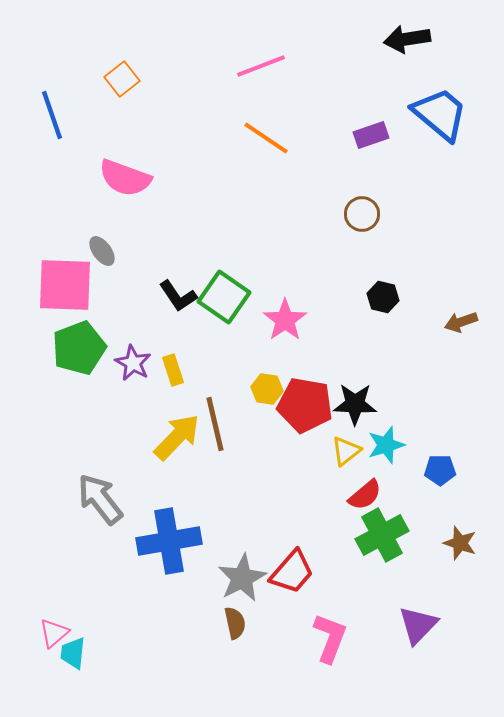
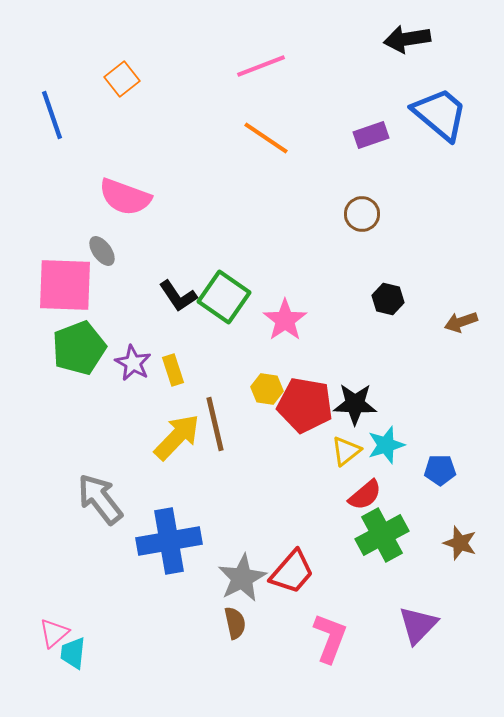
pink semicircle: moved 19 px down
black hexagon: moved 5 px right, 2 px down
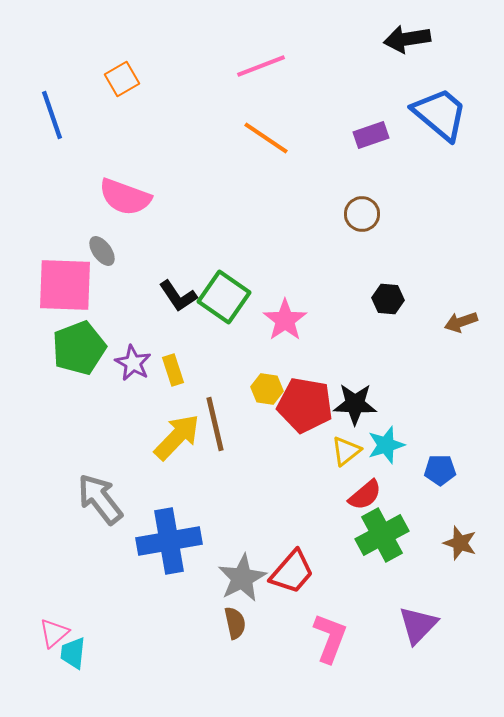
orange square: rotated 8 degrees clockwise
black hexagon: rotated 8 degrees counterclockwise
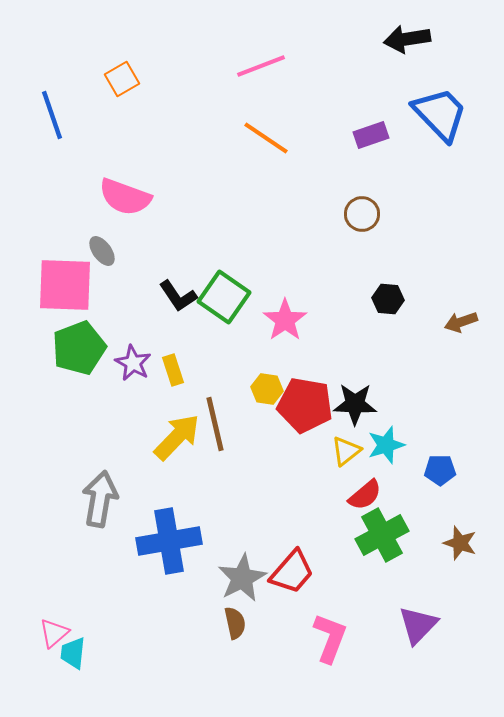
blue trapezoid: rotated 6 degrees clockwise
gray arrow: rotated 48 degrees clockwise
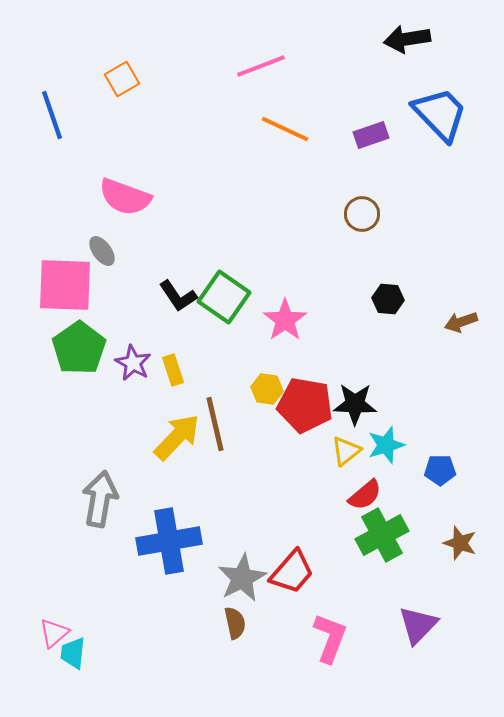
orange line: moved 19 px right, 9 px up; rotated 9 degrees counterclockwise
green pentagon: rotated 14 degrees counterclockwise
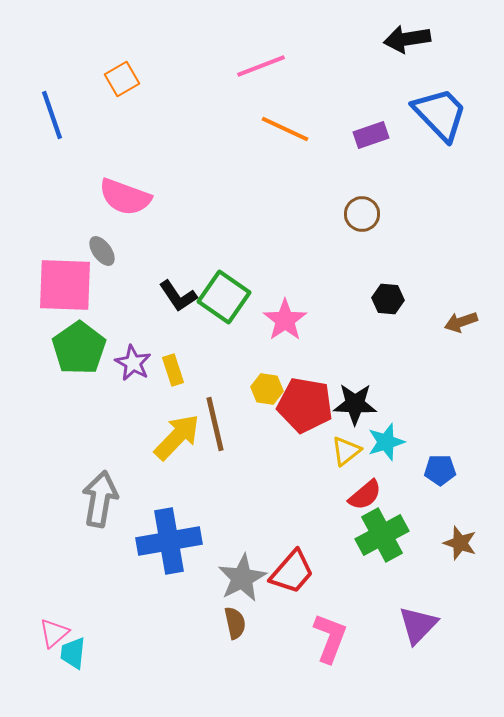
cyan star: moved 3 px up
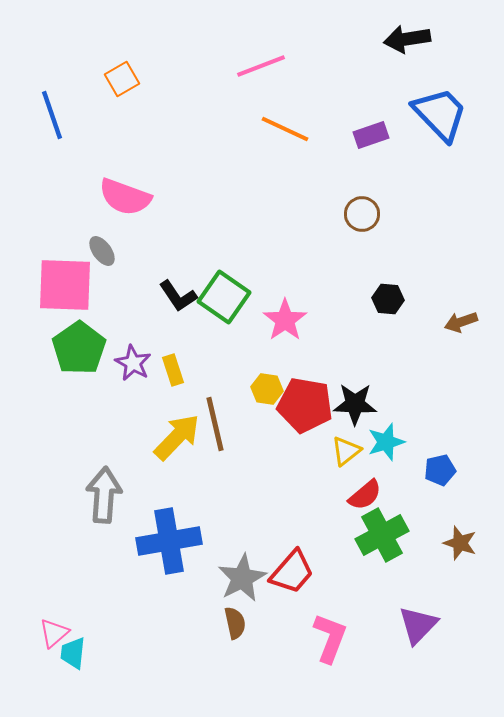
blue pentagon: rotated 12 degrees counterclockwise
gray arrow: moved 4 px right, 4 px up; rotated 6 degrees counterclockwise
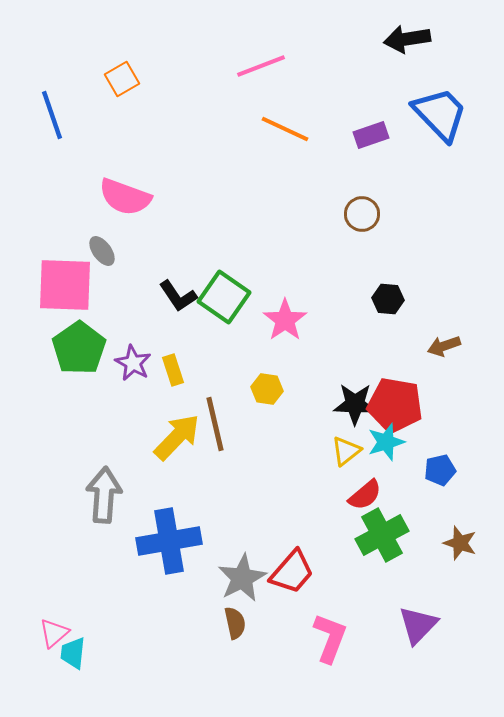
brown arrow: moved 17 px left, 24 px down
red pentagon: moved 90 px right
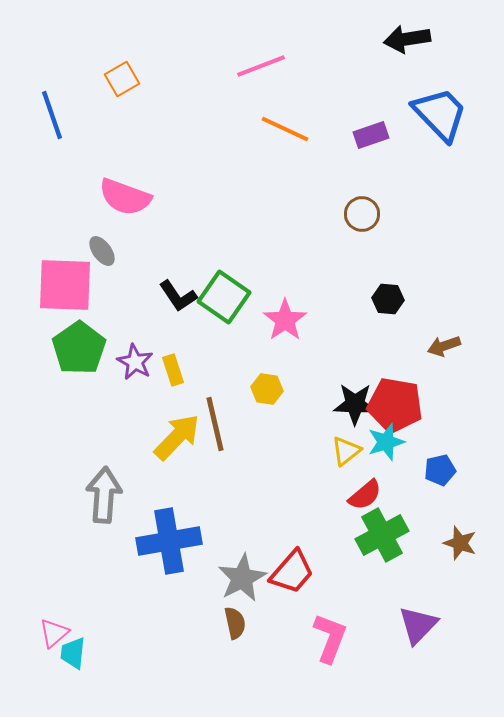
purple star: moved 2 px right, 1 px up
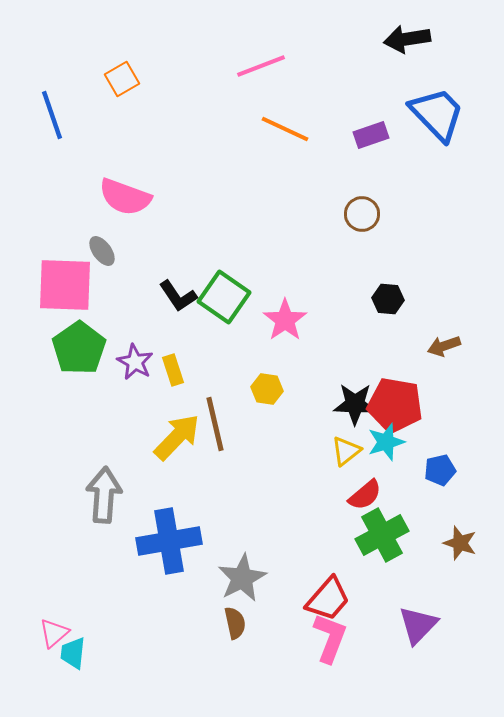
blue trapezoid: moved 3 px left
red trapezoid: moved 36 px right, 27 px down
